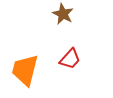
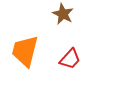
orange trapezoid: moved 19 px up
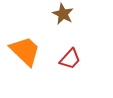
orange trapezoid: rotated 120 degrees clockwise
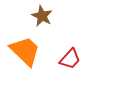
brown star: moved 21 px left, 2 px down
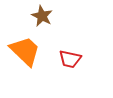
red trapezoid: rotated 60 degrees clockwise
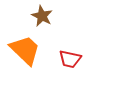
orange trapezoid: moved 1 px up
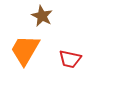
orange trapezoid: rotated 104 degrees counterclockwise
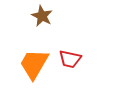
orange trapezoid: moved 9 px right, 14 px down
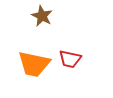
orange trapezoid: rotated 108 degrees counterclockwise
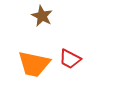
red trapezoid: rotated 15 degrees clockwise
